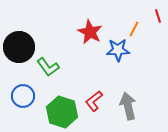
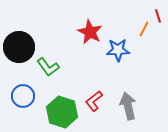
orange line: moved 10 px right
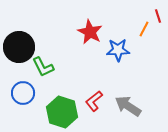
green L-shape: moved 5 px left; rotated 10 degrees clockwise
blue circle: moved 3 px up
gray arrow: rotated 44 degrees counterclockwise
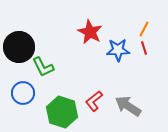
red line: moved 14 px left, 32 px down
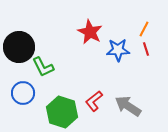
red line: moved 2 px right, 1 px down
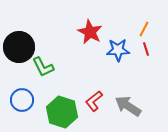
blue circle: moved 1 px left, 7 px down
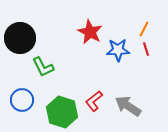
black circle: moved 1 px right, 9 px up
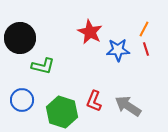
green L-shape: moved 1 px up; rotated 50 degrees counterclockwise
red L-shape: rotated 30 degrees counterclockwise
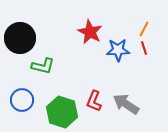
red line: moved 2 px left, 1 px up
gray arrow: moved 2 px left, 2 px up
